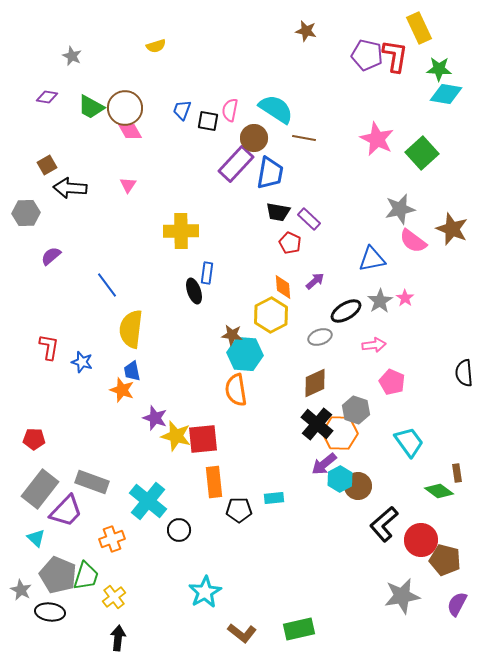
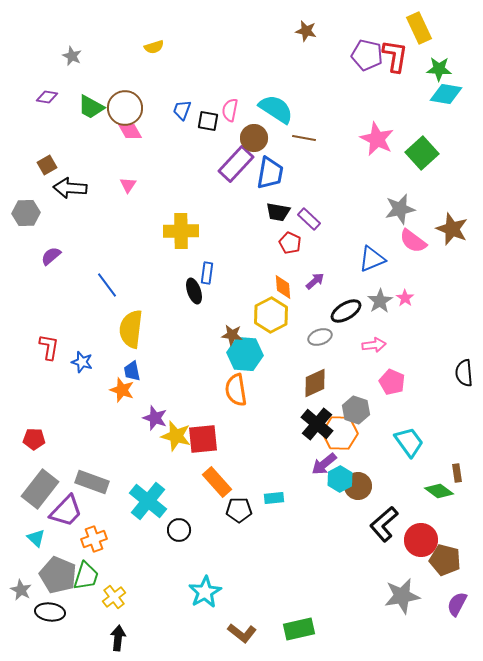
yellow semicircle at (156, 46): moved 2 px left, 1 px down
blue triangle at (372, 259): rotated 12 degrees counterclockwise
orange rectangle at (214, 482): moved 3 px right; rotated 36 degrees counterclockwise
orange cross at (112, 539): moved 18 px left
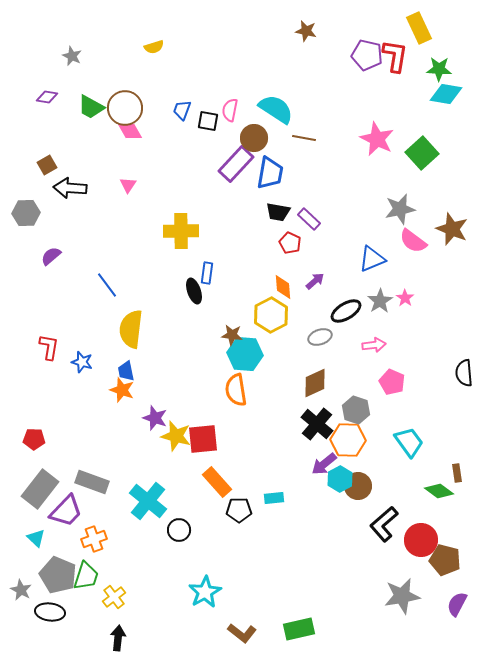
blue trapezoid at (132, 371): moved 6 px left
orange hexagon at (340, 433): moved 8 px right, 7 px down
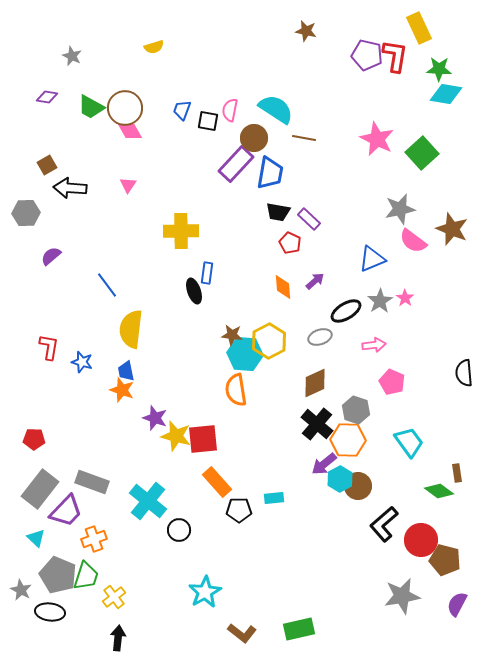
yellow hexagon at (271, 315): moved 2 px left, 26 px down
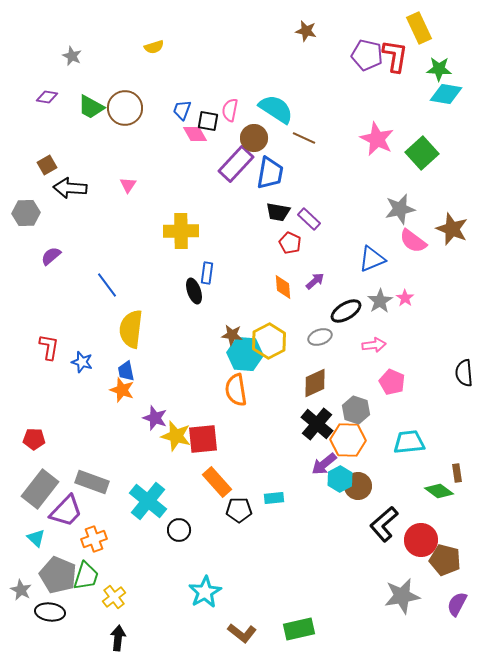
pink diamond at (130, 131): moved 65 px right, 3 px down
brown line at (304, 138): rotated 15 degrees clockwise
cyan trapezoid at (409, 442): rotated 60 degrees counterclockwise
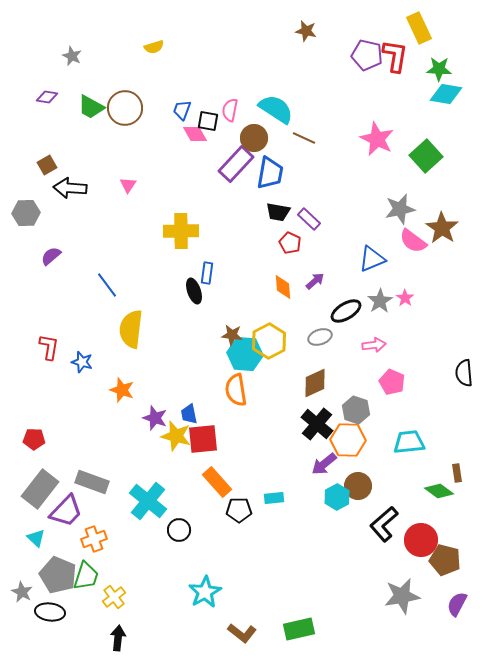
green square at (422, 153): moved 4 px right, 3 px down
brown star at (452, 229): moved 10 px left, 1 px up; rotated 12 degrees clockwise
blue trapezoid at (126, 371): moved 63 px right, 43 px down
cyan hexagon at (340, 479): moved 3 px left, 18 px down
gray star at (21, 590): moved 1 px right, 2 px down
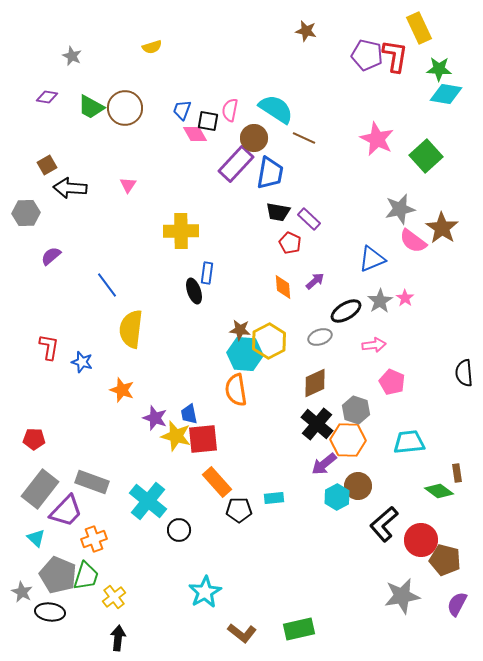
yellow semicircle at (154, 47): moved 2 px left
brown star at (232, 335): moved 8 px right, 5 px up
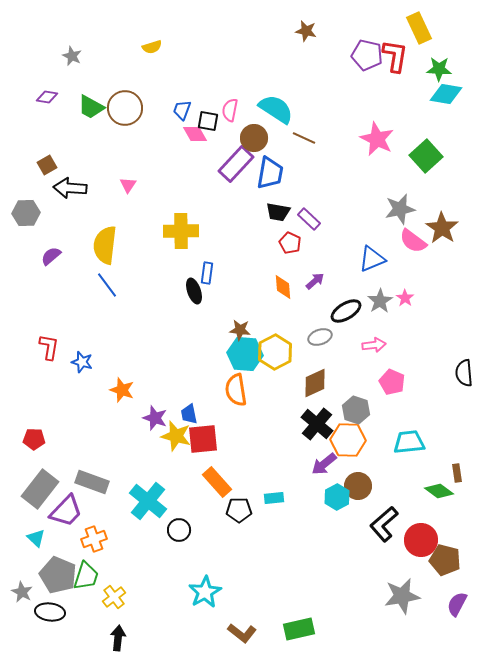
yellow semicircle at (131, 329): moved 26 px left, 84 px up
yellow hexagon at (269, 341): moved 6 px right, 11 px down
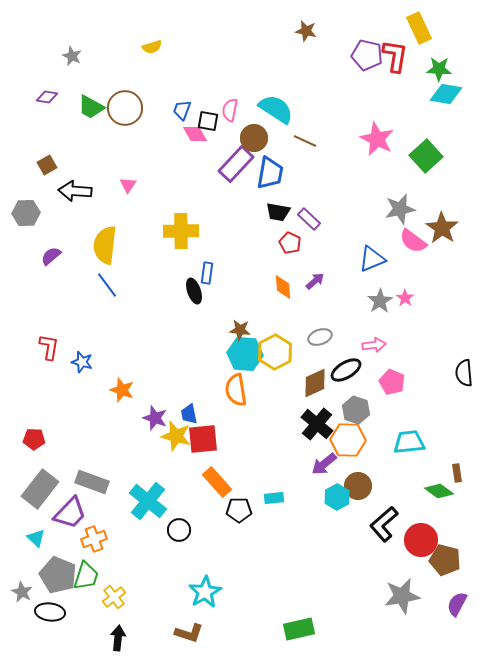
brown line at (304, 138): moved 1 px right, 3 px down
black arrow at (70, 188): moved 5 px right, 3 px down
black ellipse at (346, 311): moved 59 px down
purple trapezoid at (66, 511): moved 4 px right, 2 px down
brown L-shape at (242, 633): moved 53 px left; rotated 20 degrees counterclockwise
